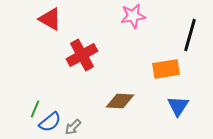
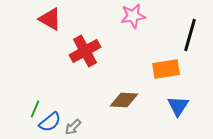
red cross: moved 3 px right, 4 px up
brown diamond: moved 4 px right, 1 px up
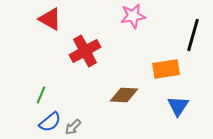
black line: moved 3 px right
brown diamond: moved 5 px up
green line: moved 6 px right, 14 px up
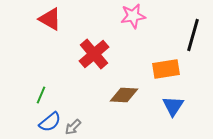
red cross: moved 9 px right, 3 px down; rotated 12 degrees counterclockwise
blue triangle: moved 5 px left
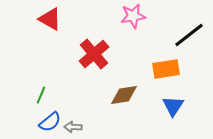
black line: moved 4 px left; rotated 36 degrees clockwise
brown diamond: rotated 12 degrees counterclockwise
gray arrow: rotated 48 degrees clockwise
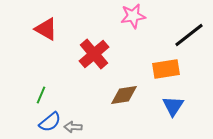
red triangle: moved 4 px left, 10 px down
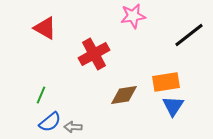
red triangle: moved 1 px left, 1 px up
red cross: rotated 12 degrees clockwise
orange rectangle: moved 13 px down
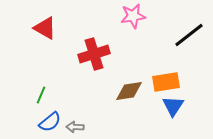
red cross: rotated 12 degrees clockwise
brown diamond: moved 5 px right, 4 px up
gray arrow: moved 2 px right
